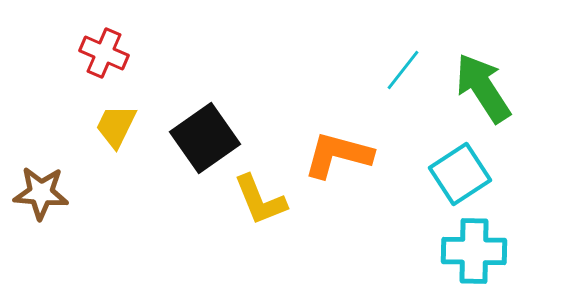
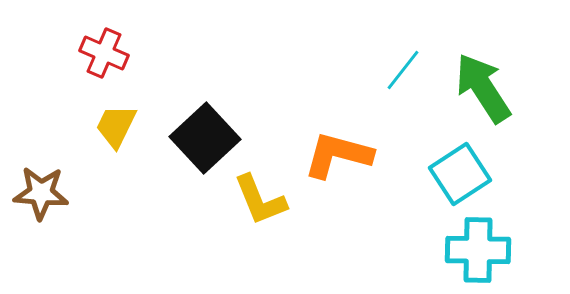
black square: rotated 8 degrees counterclockwise
cyan cross: moved 4 px right, 1 px up
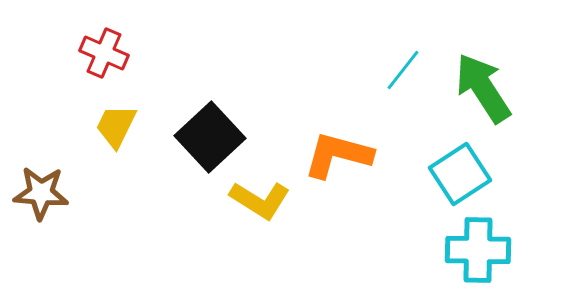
black square: moved 5 px right, 1 px up
yellow L-shape: rotated 36 degrees counterclockwise
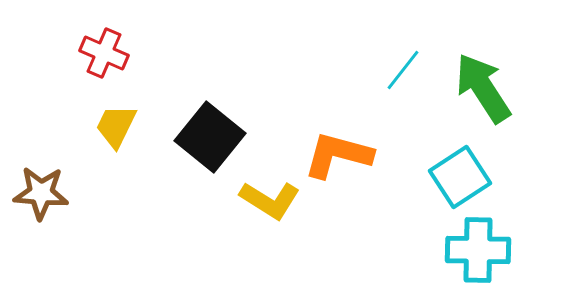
black square: rotated 8 degrees counterclockwise
cyan square: moved 3 px down
yellow L-shape: moved 10 px right
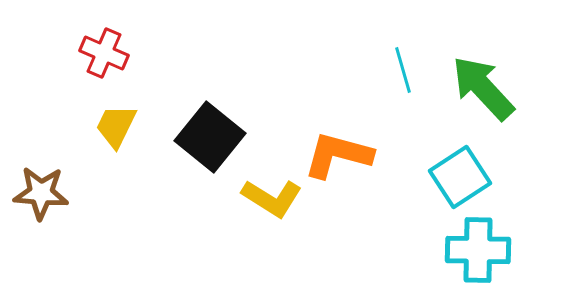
cyan line: rotated 54 degrees counterclockwise
green arrow: rotated 10 degrees counterclockwise
yellow L-shape: moved 2 px right, 2 px up
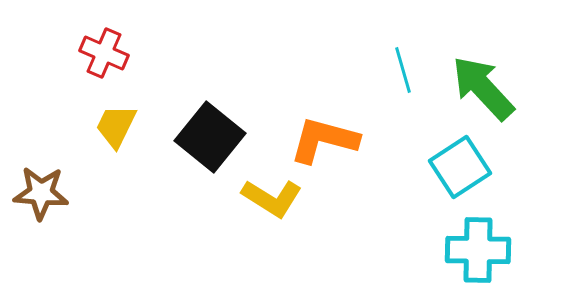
orange L-shape: moved 14 px left, 15 px up
cyan square: moved 10 px up
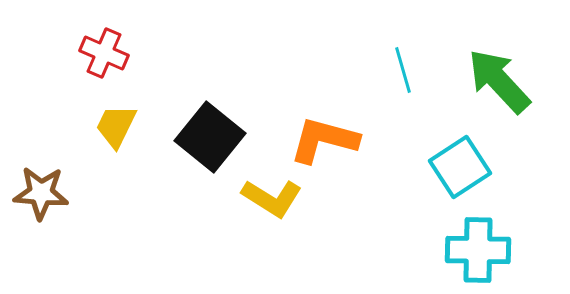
green arrow: moved 16 px right, 7 px up
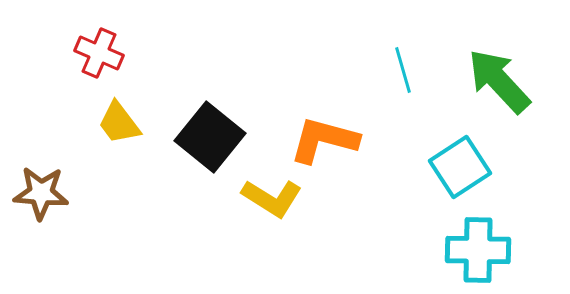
red cross: moved 5 px left
yellow trapezoid: moved 3 px right, 3 px up; rotated 63 degrees counterclockwise
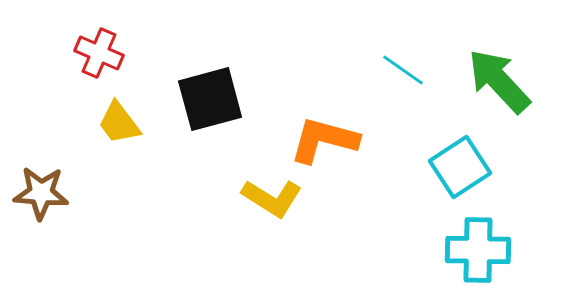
cyan line: rotated 39 degrees counterclockwise
black square: moved 38 px up; rotated 36 degrees clockwise
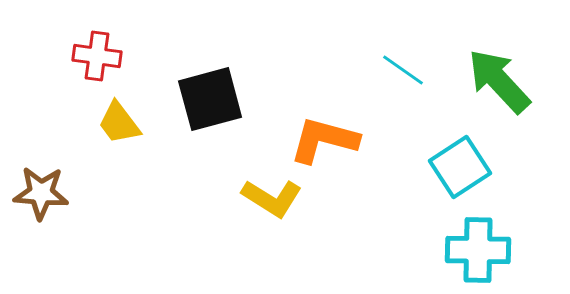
red cross: moved 2 px left, 3 px down; rotated 15 degrees counterclockwise
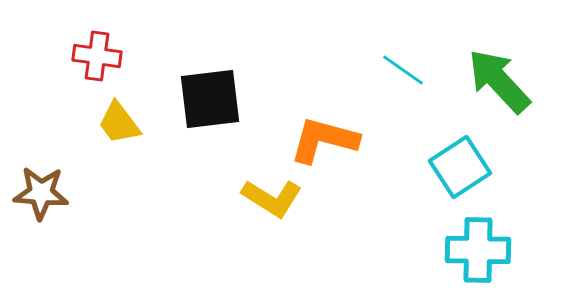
black square: rotated 8 degrees clockwise
